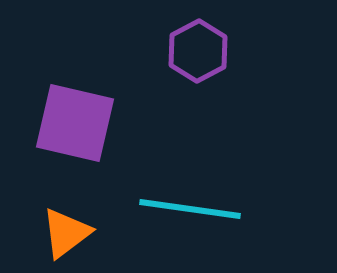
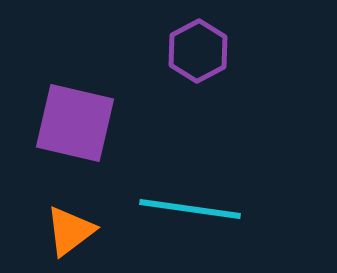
orange triangle: moved 4 px right, 2 px up
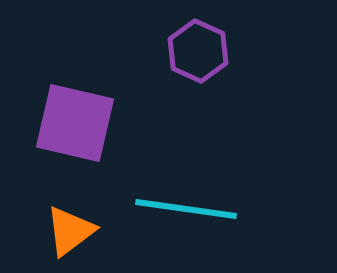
purple hexagon: rotated 8 degrees counterclockwise
cyan line: moved 4 px left
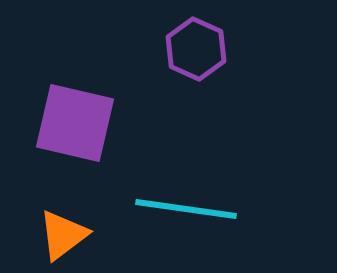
purple hexagon: moved 2 px left, 2 px up
orange triangle: moved 7 px left, 4 px down
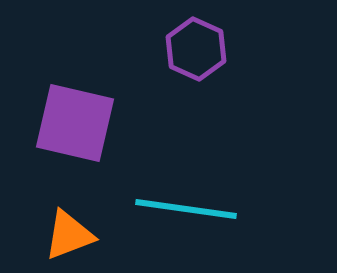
orange triangle: moved 6 px right; rotated 16 degrees clockwise
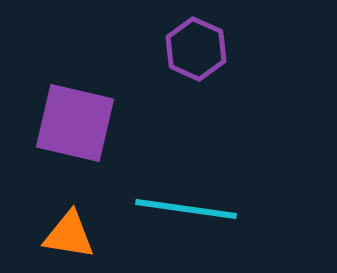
orange triangle: rotated 30 degrees clockwise
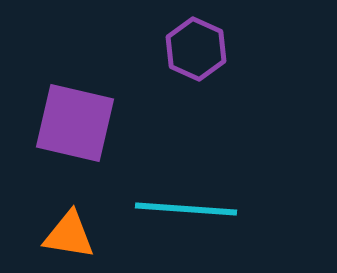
cyan line: rotated 4 degrees counterclockwise
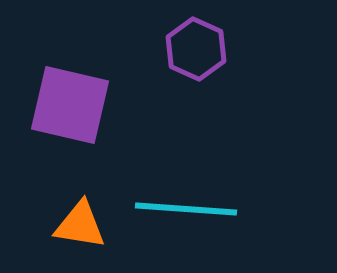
purple square: moved 5 px left, 18 px up
orange triangle: moved 11 px right, 10 px up
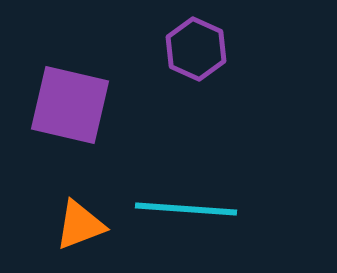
orange triangle: rotated 30 degrees counterclockwise
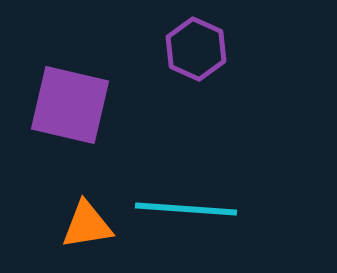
orange triangle: moved 7 px right; rotated 12 degrees clockwise
